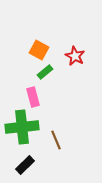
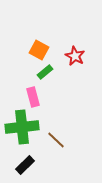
brown line: rotated 24 degrees counterclockwise
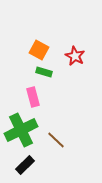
green rectangle: moved 1 px left; rotated 56 degrees clockwise
green cross: moved 1 px left, 3 px down; rotated 20 degrees counterclockwise
